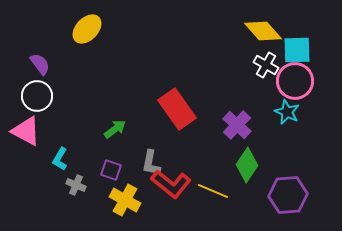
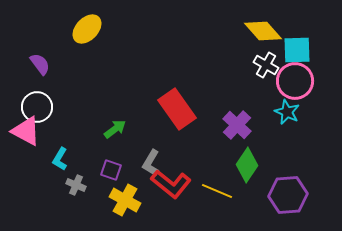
white circle: moved 11 px down
gray L-shape: rotated 20 degrees clockwise
yellow line: moved 4 px right
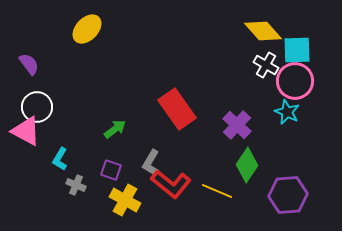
purple semicircle: moved 11 px left
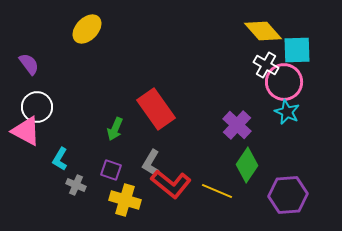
pink circle: moved 11 px left, 1 px down
red rectangle: moved 21 px left
green arrow: rotated 150 degrees clockwise
yellow cross: rotated 12 degrees counterclockwise
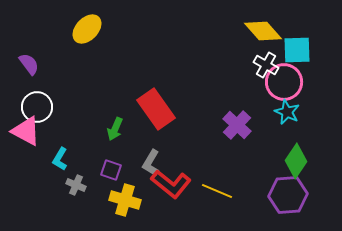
green diamond: moved 49 px right, 4 px up
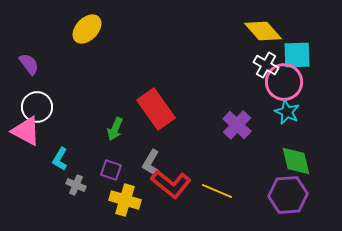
cyan square: moved 5 px down
green diamond: rotated 48 degrees counterclockwise
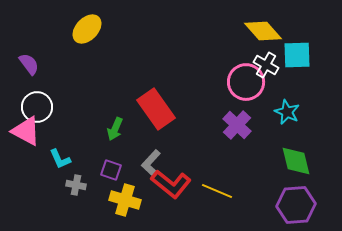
pink circle: moved 38 px left
cyan L-shape: rotated 55 degrees counterclockwise
gray L-shape: rotated 12 degrees clockwise
gray cross: rotated 12 degrees counterclockwise
purple hexagon: moved 8 px right, 10 px down
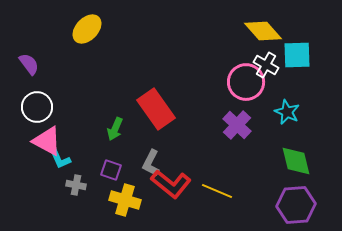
pink triangle: moved 21 px right, 10 px down
gray L-shape: rotated 16 degrees counterclockwise
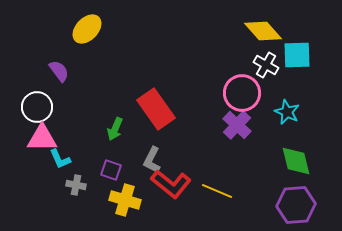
purple semicircle: moved 30 px right, 7 px down
pink circle: moved 4 px left, 11 px down
pink triangle: moved 5 px left, 3 px up; rotated 28 degrees counterclockwise
gray L-shape: moved 1 px right, 3 px up
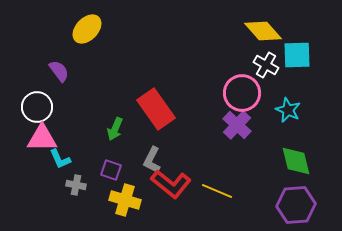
cyan star: moved 1 px right, 2 px up
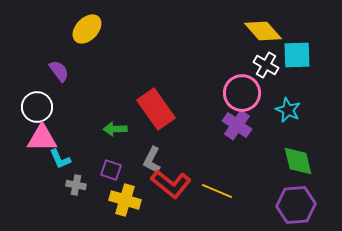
purple cross: rotated 8 degrees counterclockwise
green arrow: rotated 65 degrees clockwise
green diamond: moved 2 px right
